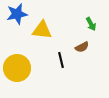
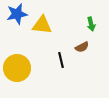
green arrow: rotated 16 degrees clockwise
yellow triangle: moved 5 px up
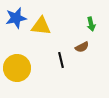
blue star: moved 1 px left, 4 px down
yellow triangle: moved 1 px left, 1 px down
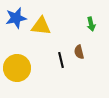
brown semicircle: moved 3 px left, 5 px down; rotated 104 degrees clockwise
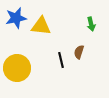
brown semicircle: rotated 32 degrees clockwise
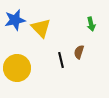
blue star: moved 1 px left, 2 px down
yellow triangle: moved 2 px down; rotated 40 degrees clockwise
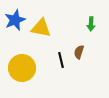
blue star: rotated 10 degrees counterclockwise
green arrow: rotated 16 degrees clockwise
yellow triangle: rotated 35 degrees counterclockwise
yellow circle: moved 5 px right
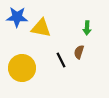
blue star: moved 2 px right, 3 px up; rotated 25 degrees clockwise
green arrow: moved 4 px left, 4 px down
black line: rotated 14 degrees counterclockwise
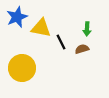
blue star: rotated 25 degrees counterclockwise
green arrow: moved 1 px down
brown semicircle: moved 3 px right, 3 px up; rotated 56 degrees clockwise
black line: moved 18 px up
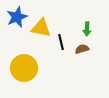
black line: rotated 14 degrees clockwise
yellow circle: moved 2 px right
